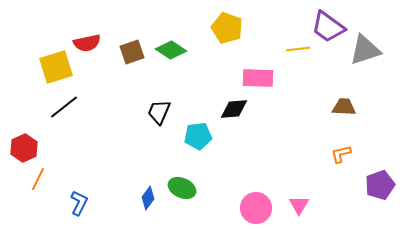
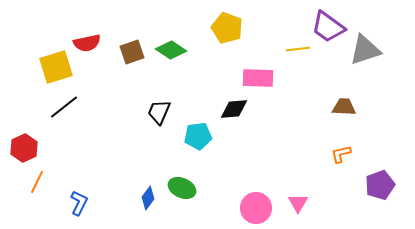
orange line: moved 1 px left, 3 px down
pink triangle: moved 1 px left, 2 px up
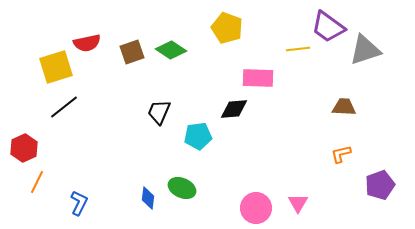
blue diamond: rotated 30 degrees counterclockwise
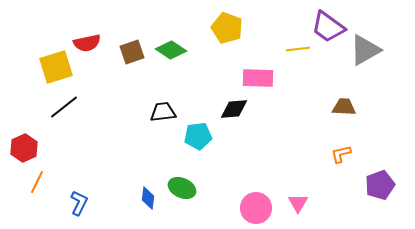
gray triangle: rotated 12 degrees counterclockwise
black trapezoid: moved 4 px right; rotated 60 degrees clockwise
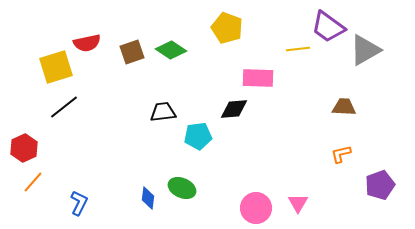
orange line: moved 4 px left; rotated 15 degrees clockwise
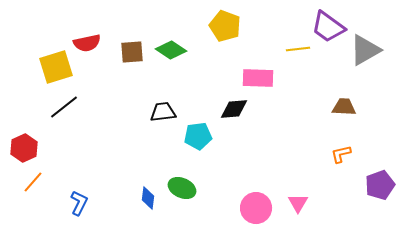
yellow pentagon: moved 2 px left, 2 px up
brown square: rotated 15 degrees clockwise
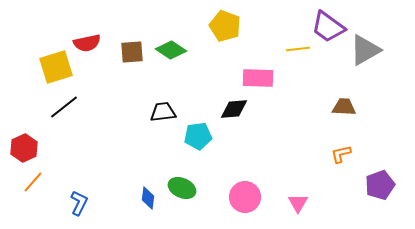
pink circle: moved 11 px left, 11 px up
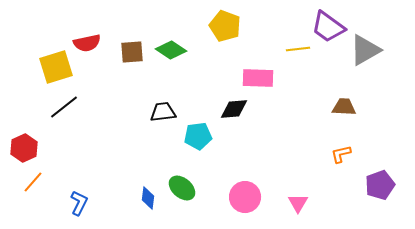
green ellipse: rotated 16 degrees clockwise
